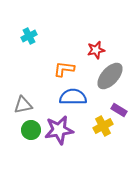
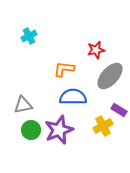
purple star: rotated 12 degrees counterclockwise
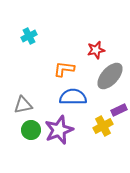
purple rectangle: rotated 56 degrees counterclockwise
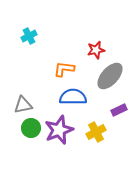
yellow cross: moved 7 px left, 6 px down
green circle: moved 2 px up
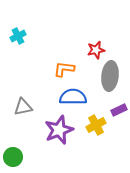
cyan cross: moved 11 px left
gray ellipse: rotated 36 degrees counterclockwise
gray triangle: moved 2 px down
green circle: moved 18 px left, 29 px down
yellow cross: moved 7 px up
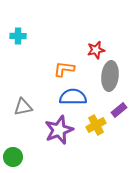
cyan cross: rotated 28 degrees clockwise
purple rectangle: rotated 14 degrees counterclockwise
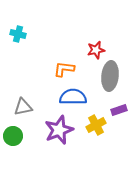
cyan cross: moved 2 px up; rotated 14 degrees clockwise
purple rectangle: rotated 21 degrees clockwise
green circle: moved 21 px up
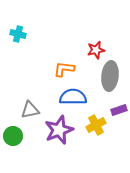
gray triangle: moved 7 px right, 3 px down
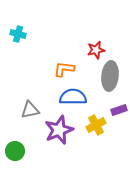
green circle: moved 2 px right, 15 px down
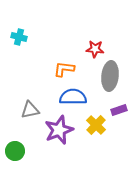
cyan cross: moved 1 px right, 3 px down
red star: moved 1 px left, 1 px up; rotated 18 degrees clockwise
yellow cross: rotated 18 degrees counterclockwise
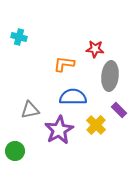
orange L-shape: moved 5 px up
purple rectangle: rotated 63 degrees clockwise
purple star: rotated 8 degrees counterclockwise
